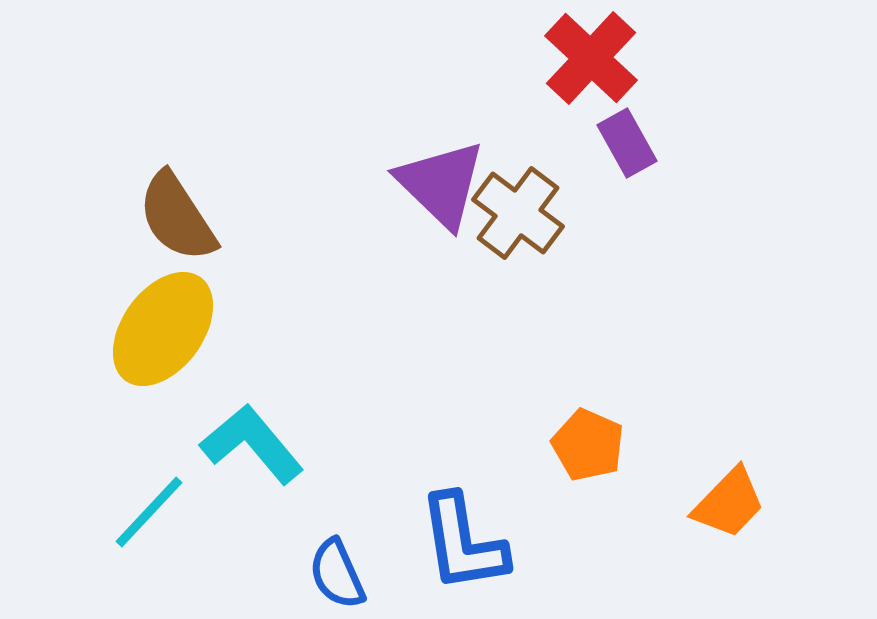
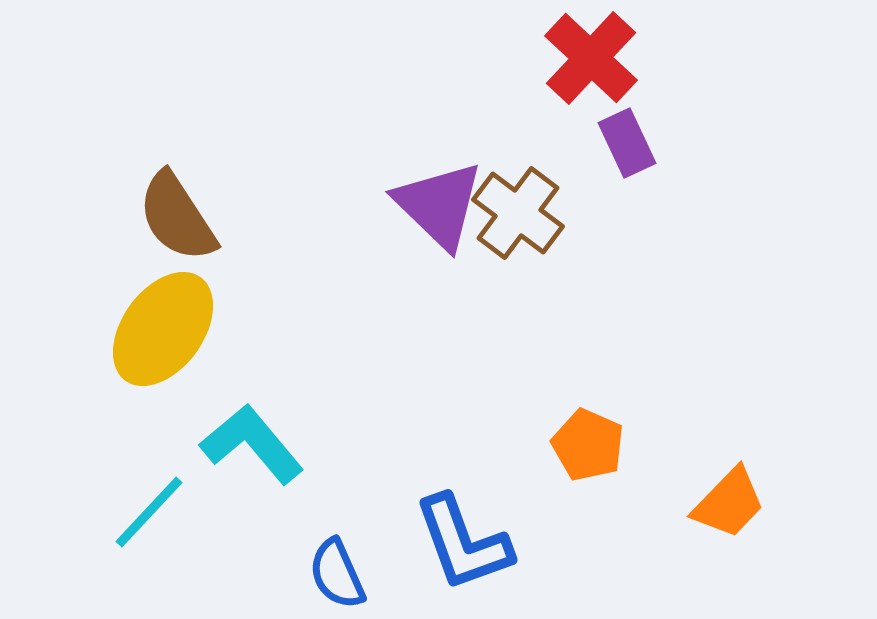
purple rectangle: rotated 4 degrees clockwise
purple triangle: moved 2 px left, 21 px down
blue L-shape: rotated 11 degrees counterclockwise
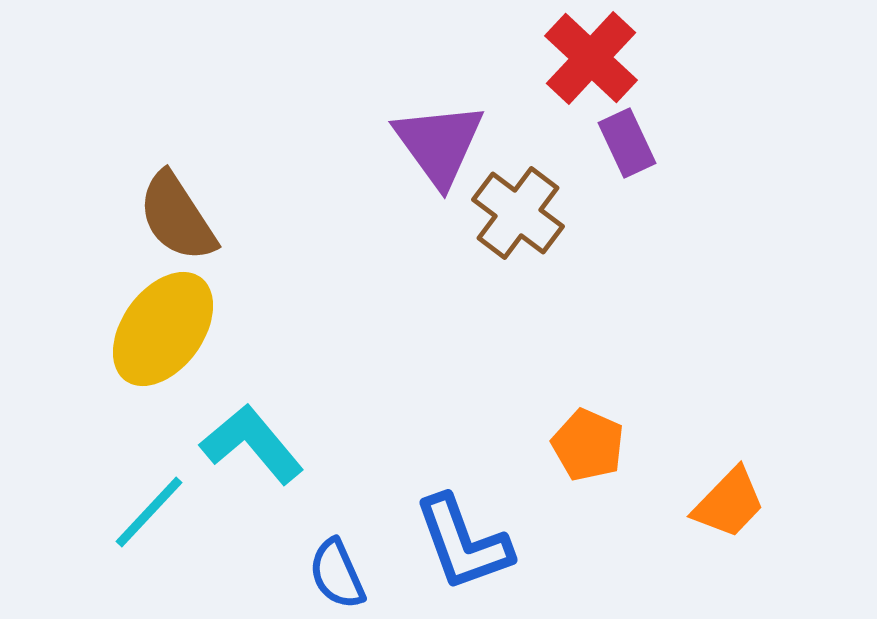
purple triangle: moved 61 px up; rotated 10 degrees clockwise
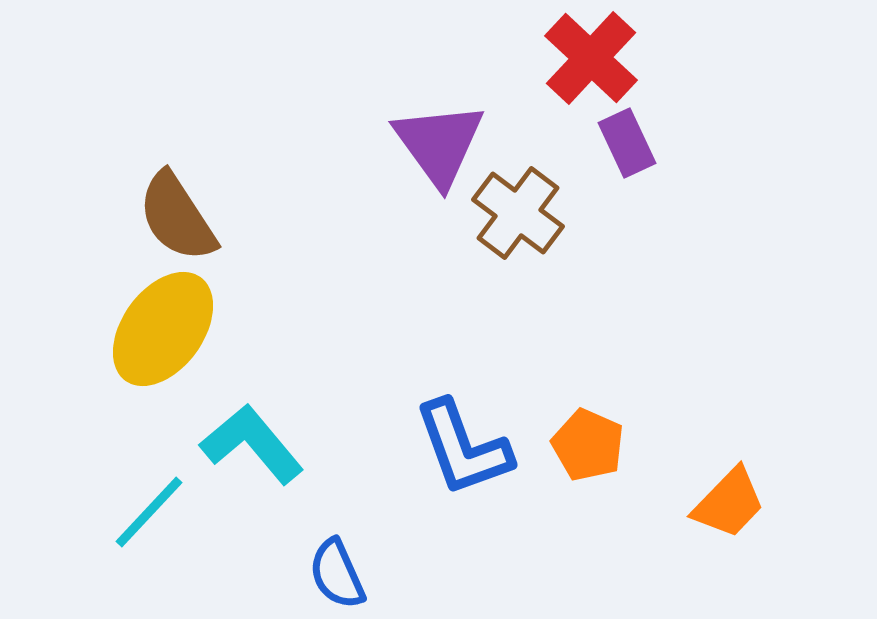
blue L-shape: moved 95 px up
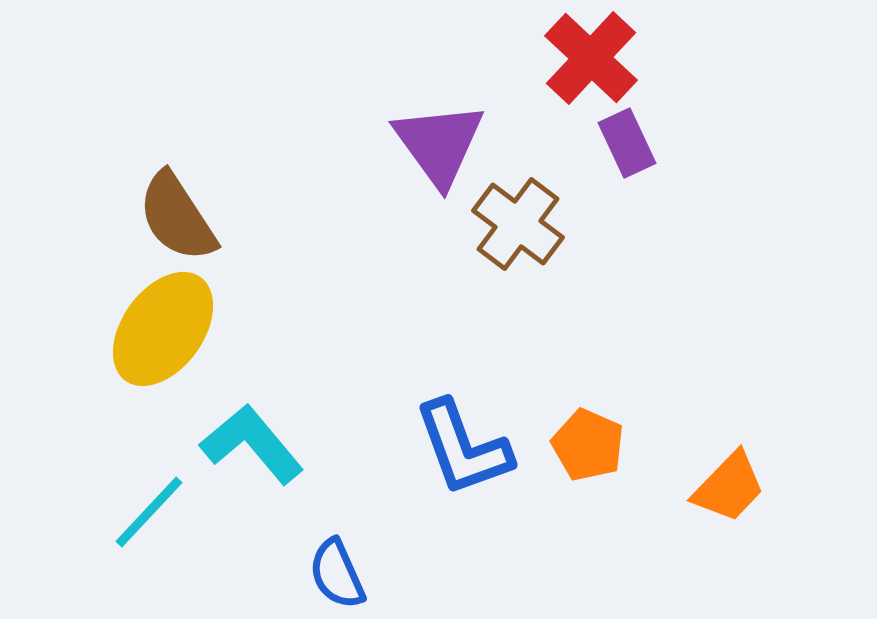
brown cross: moved 11 px down
orange trapezoid: moved 16 px up
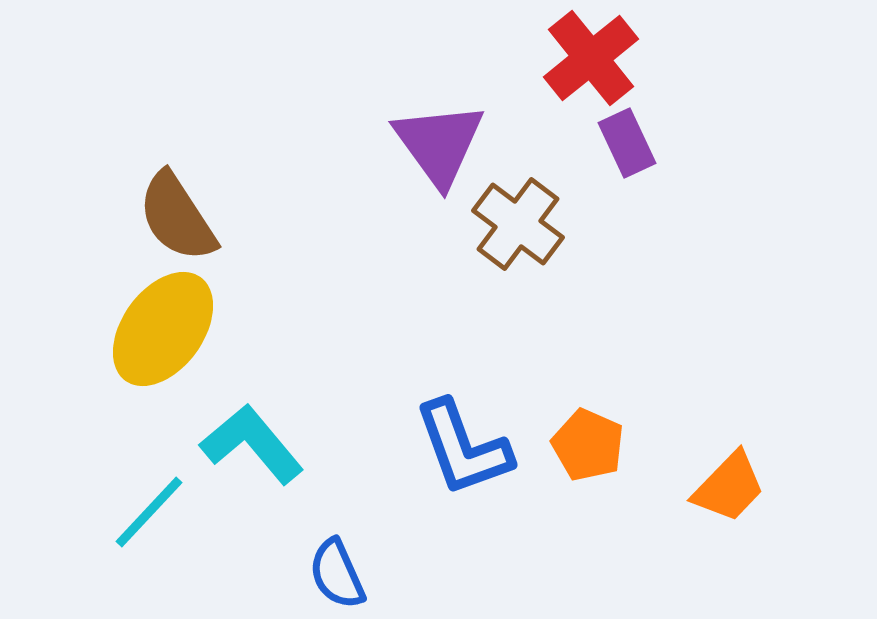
red cross: rotated 8 degrees clockwise
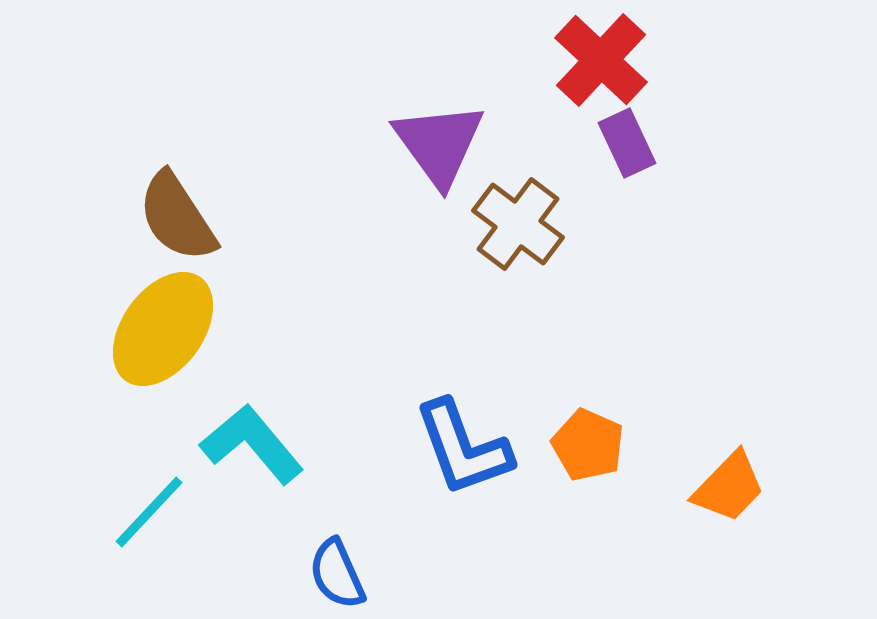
red cross: moved 10 px right, 2 px down; rotated 8 degrees counterclockwise
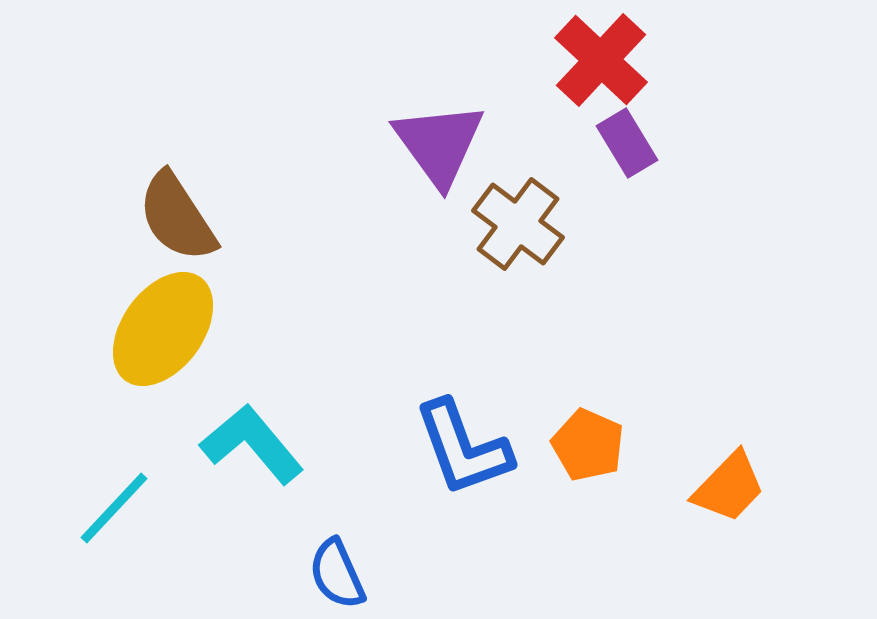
purple rectangle: rotated 6 degrees counterclockwise
cyan line: moved 35 px left, 4 px up
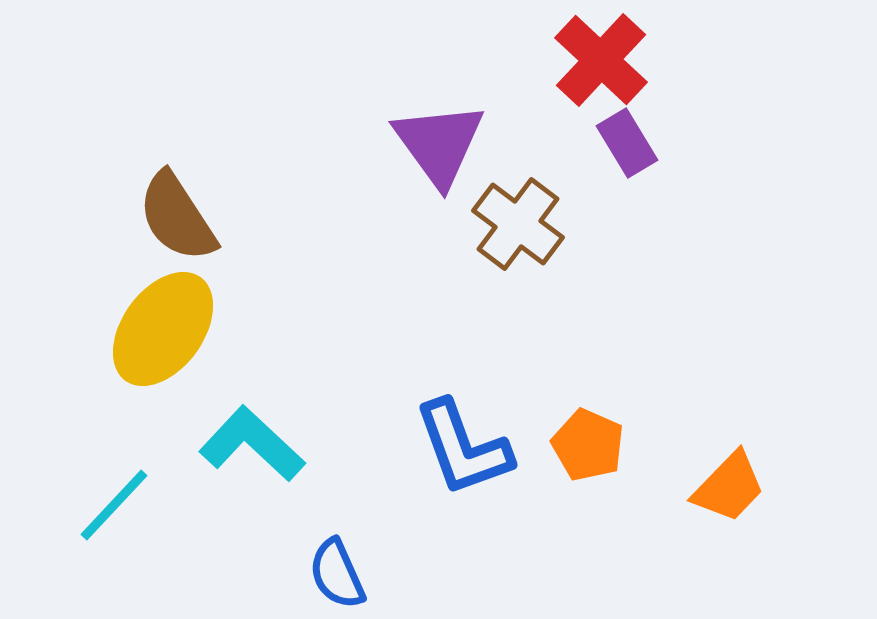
cyan L-shape: rotated 7 degrees counterclockwise
cyan line: moved 3 px up
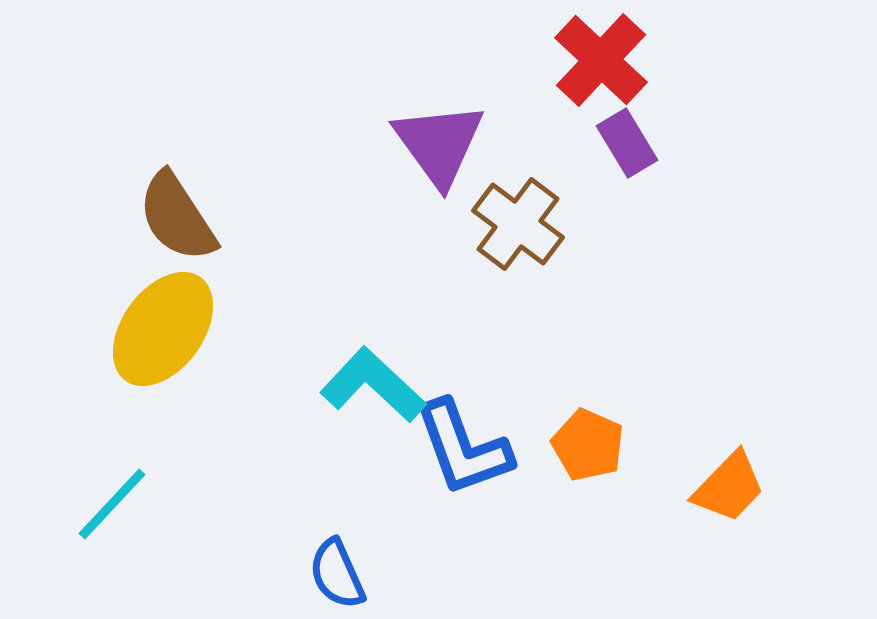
cyan L-shape: moved 121 px right, 59 px up
cyan line: moved 2 px left, 1 px up
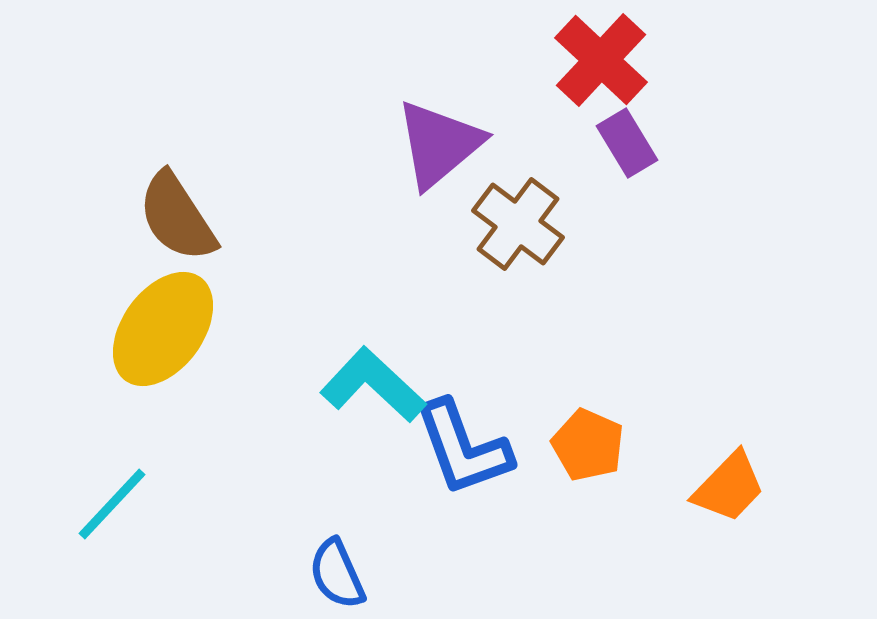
purple triangle: rotated 26 degrees clockwise
